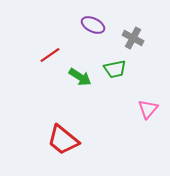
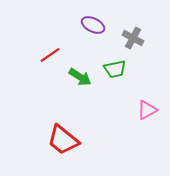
pink triangle: moved 1 px left, 1 px down; rotated 20 degrees clockwise
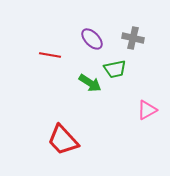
purple ellipse: moved 1 px left, 14 px down; rotated 20 degrees clockwise
gray cross: rotated 15 degrees counterclockwise
red line: rotated 45 degrees clockwise
green arrow: moved 10 px right, 6 px down
red trapezoid: rotated 8 degrees clockwise
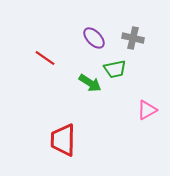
purple ellipse: moved 2 px right, 1 px up
red line: moved 5 px left, 3 px down; rotated 25 degrees clockwise
red trapezoid: rotated 44 degrees clockwise
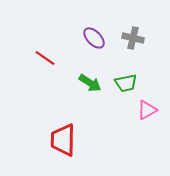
green trapezoid: moved 11 px right, 14 px down
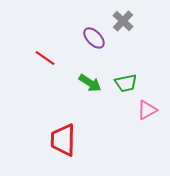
gray cross: moved 10 px left, 17 px up; rotated 30 degrees clockwise
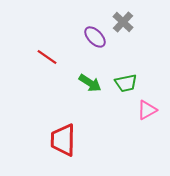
gray cross: moved 1 px down
purple ellipse: moved 1 px right, 1 px up
red line: moved 2 px right, 1 px up
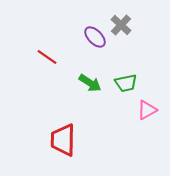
gray cross: moved 2 px left, 3 px down
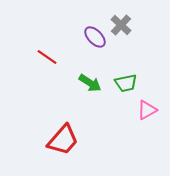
red trapezoid: rotated 140 degrees counterclockwise
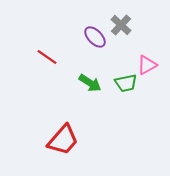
pink triangle: moved 45 px up
